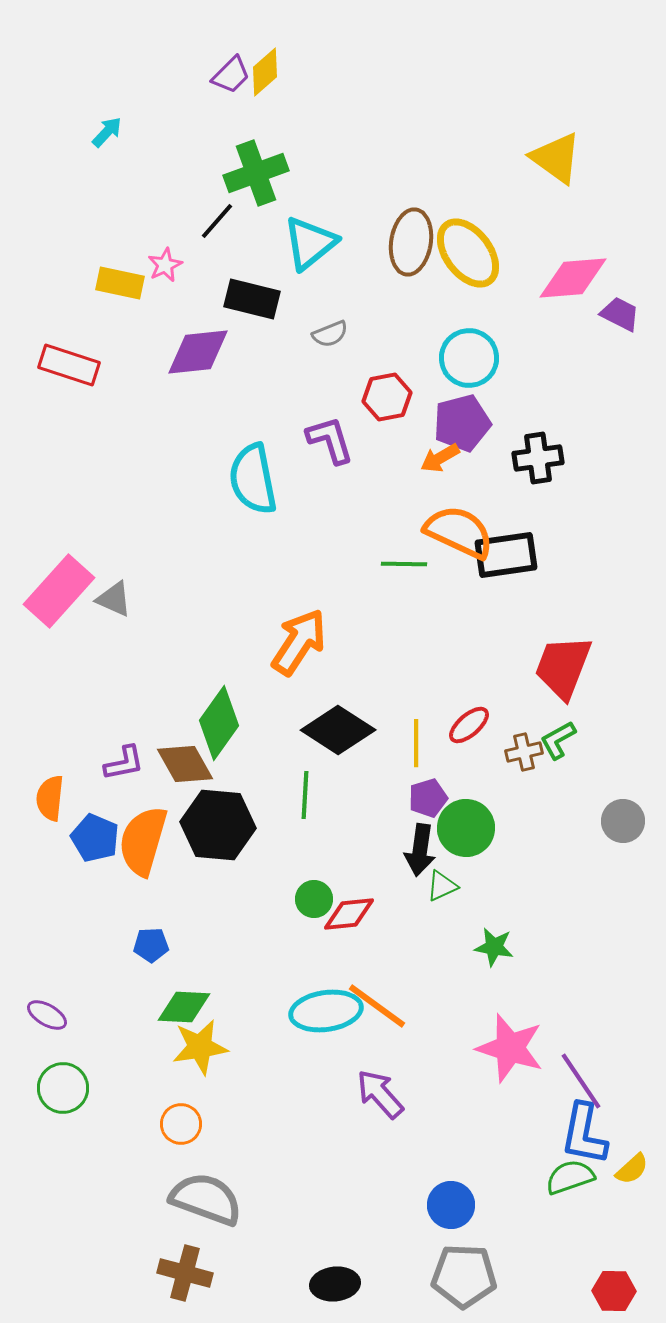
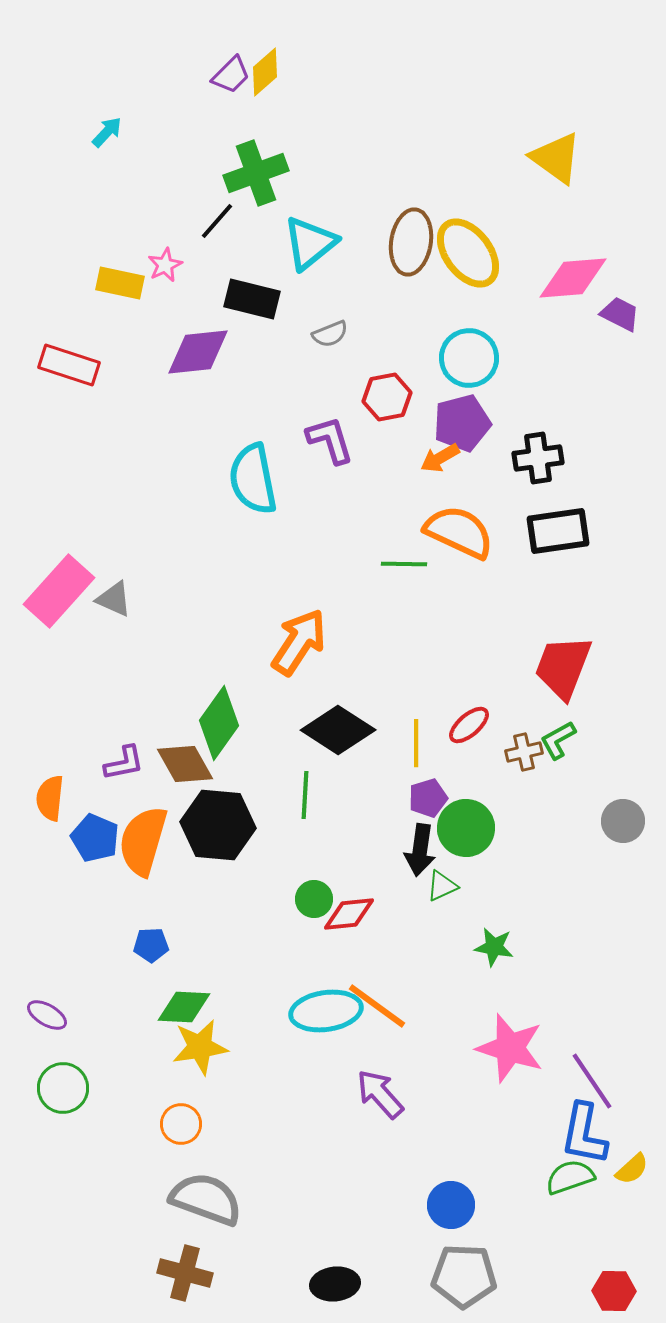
black rectangle at (506, 555): moved 52 px right, 24 px up
purple line at (581, 1081): moved 11 px right
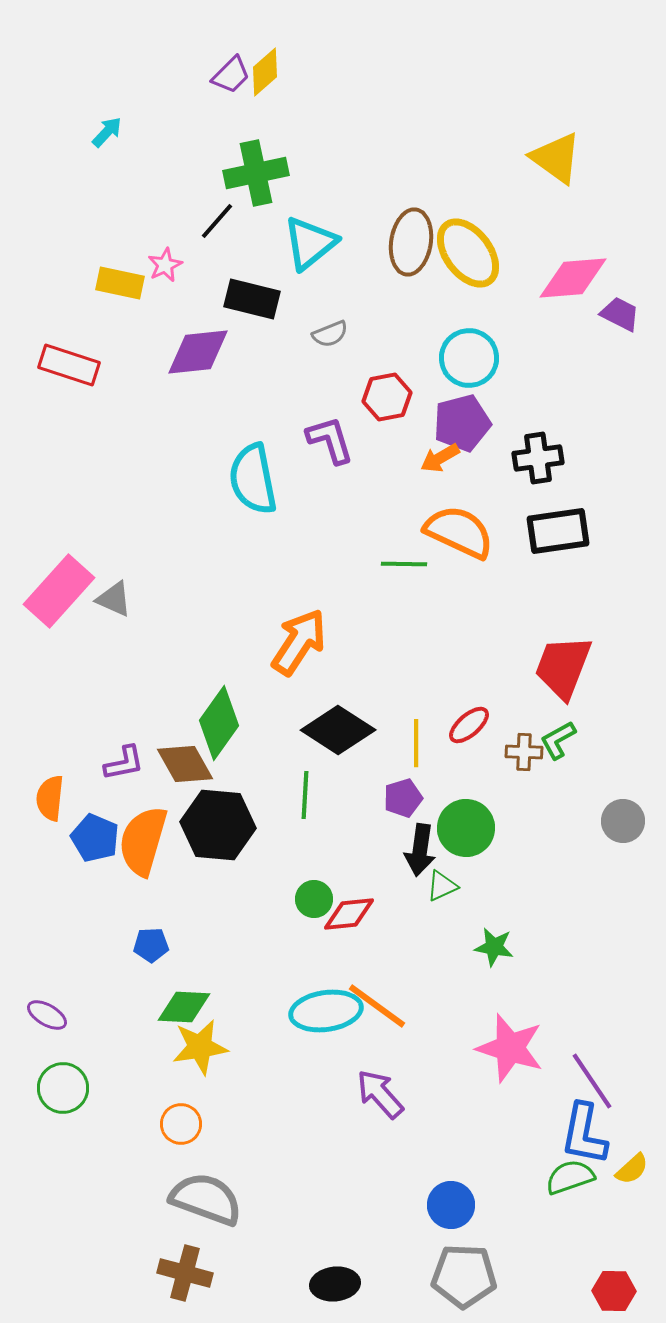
green cross at (256, 173): rotated 8 degrees clockwise
brown cross at (524, 752): rotated 15 degrees clockwise
purple pentagon at (428, 798): moved 25 px left
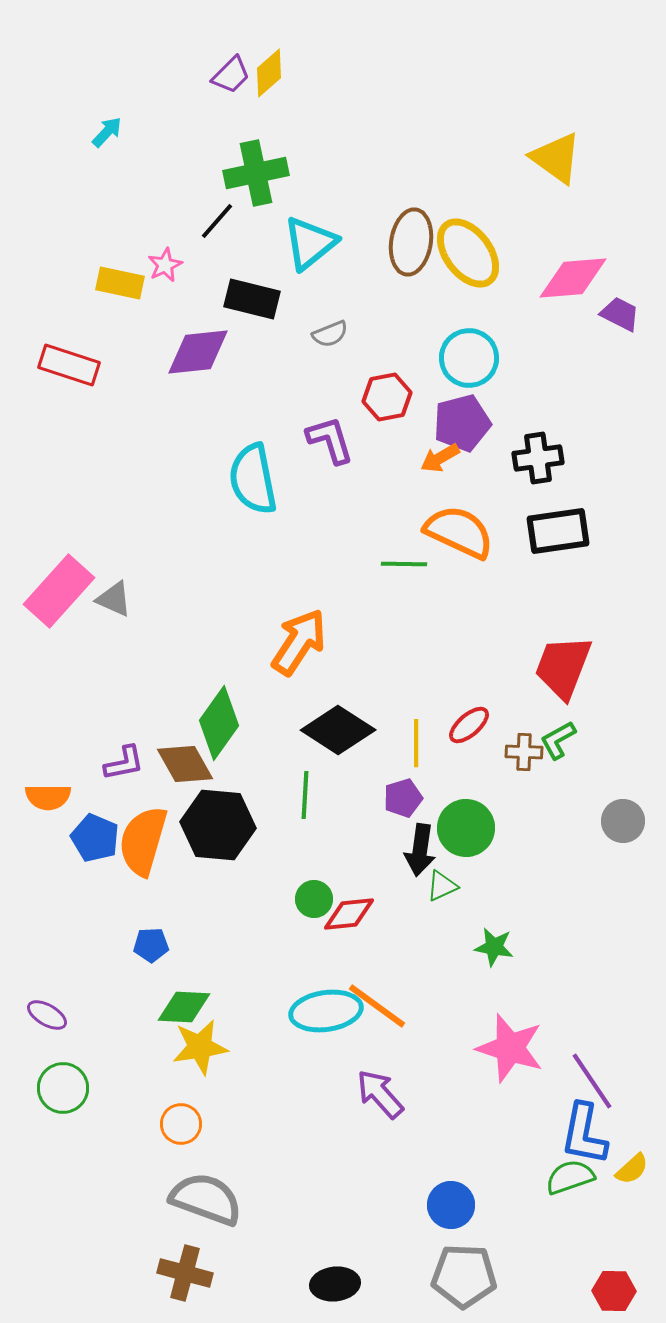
yellow diamond at (265, 72): moved 4 px right, 1 px down
orange semicircle at (50, 798): moved 2 px left, 1 px up; rotated 96 degrees counterclockwise
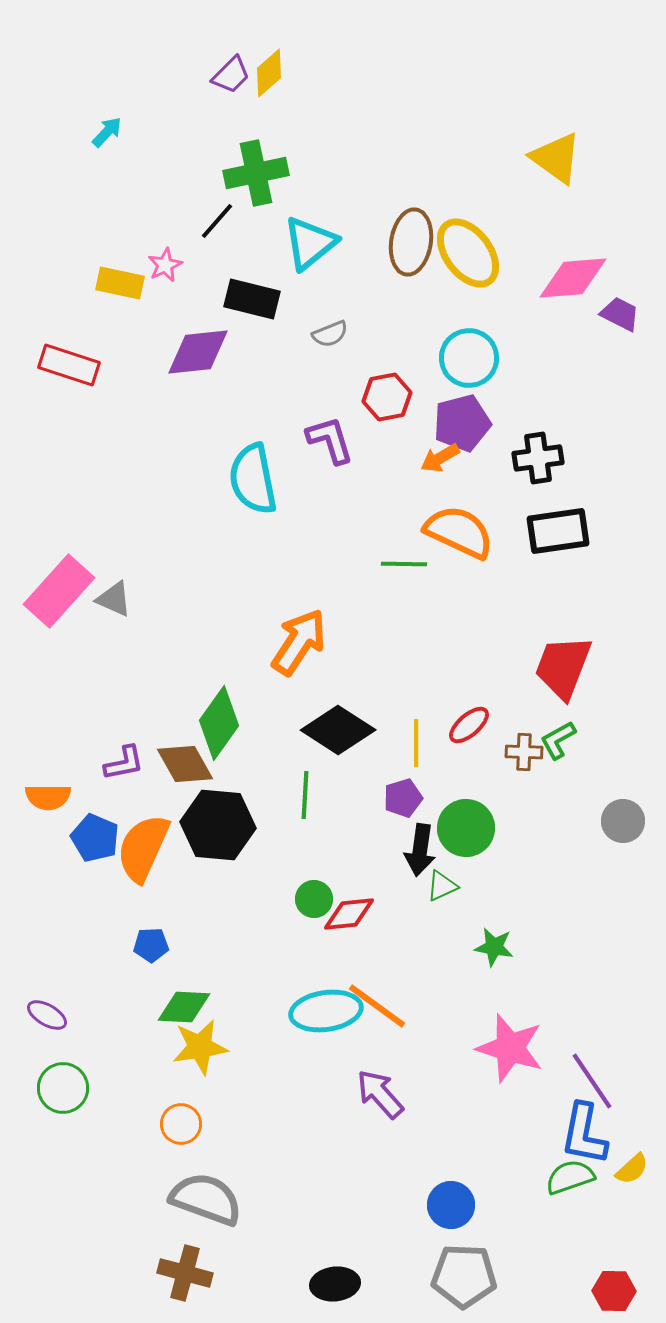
orange semicircle at (143, 841): moved 7 px down; rotated 8 degrees clockwise
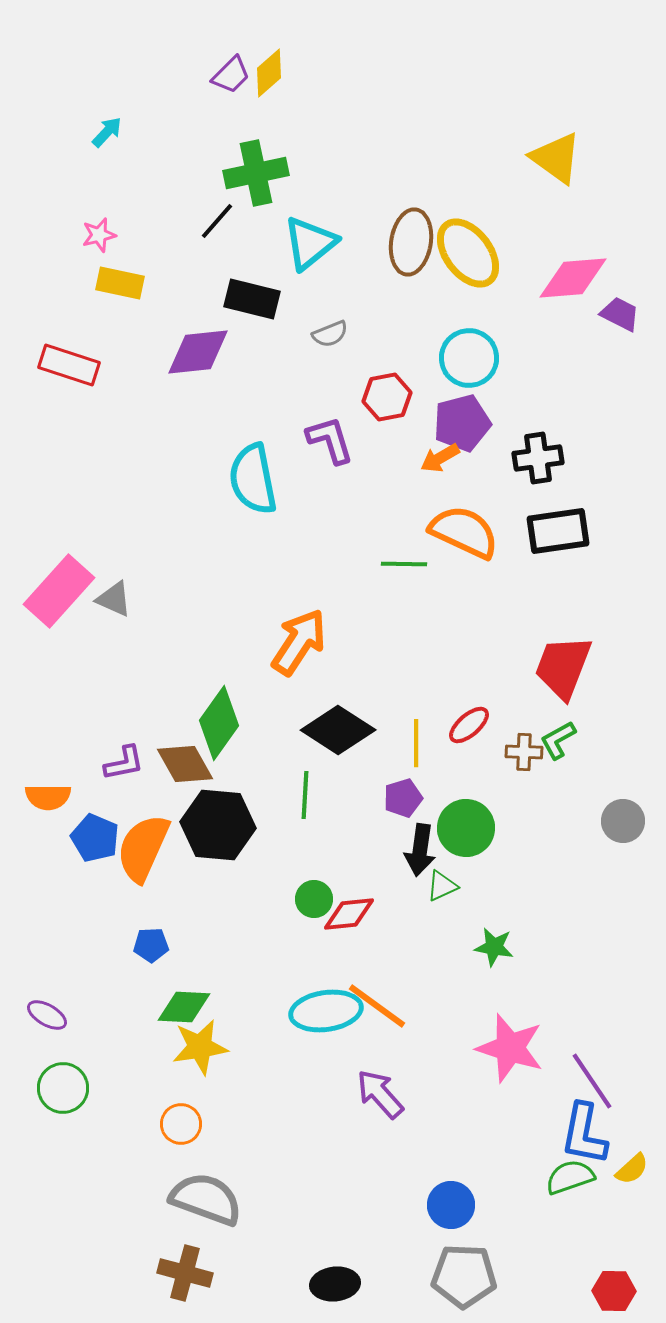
pink star at (165, 265): moved 66 px left, 30 px up; rotated 12 degrees clockwise
orange semicircle at (459, 532): moved 5 px right
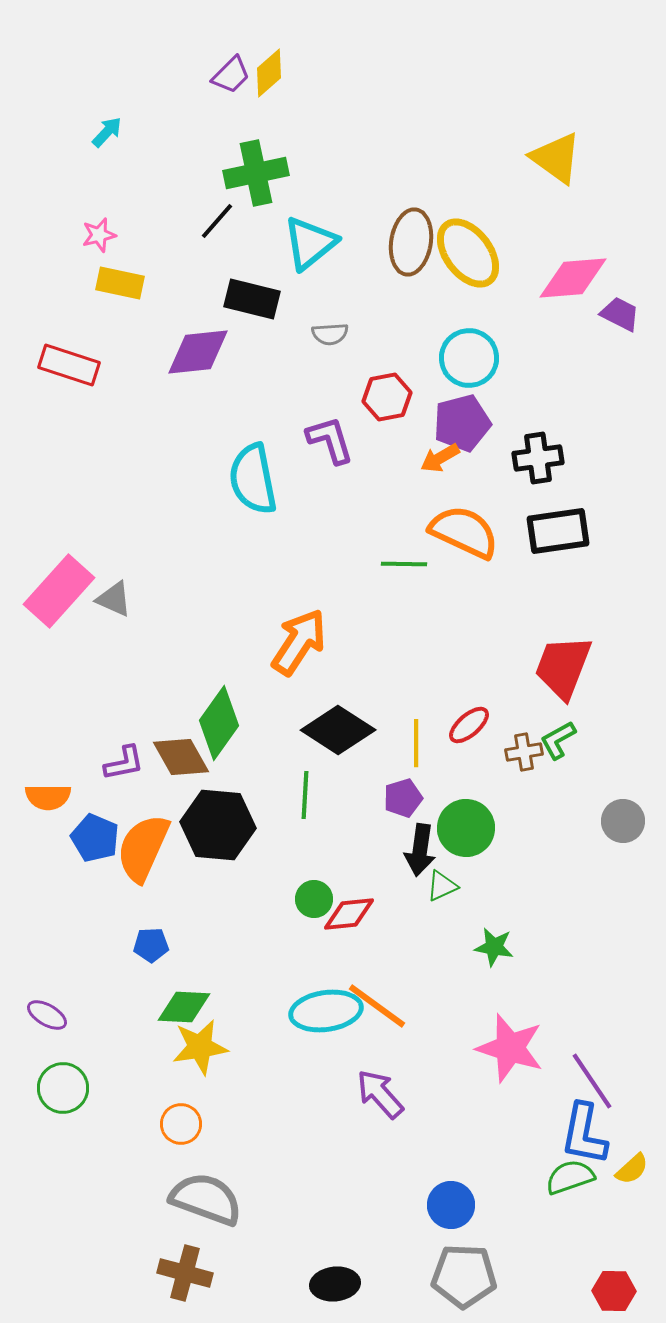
gray semicircle at (330, 334): rotated 18 degrees clockwise
brown cross at (524, 752): rotated 12 degrees counterclockwise
brown diamond at (185, 764): moved 4 px left, 7 px up
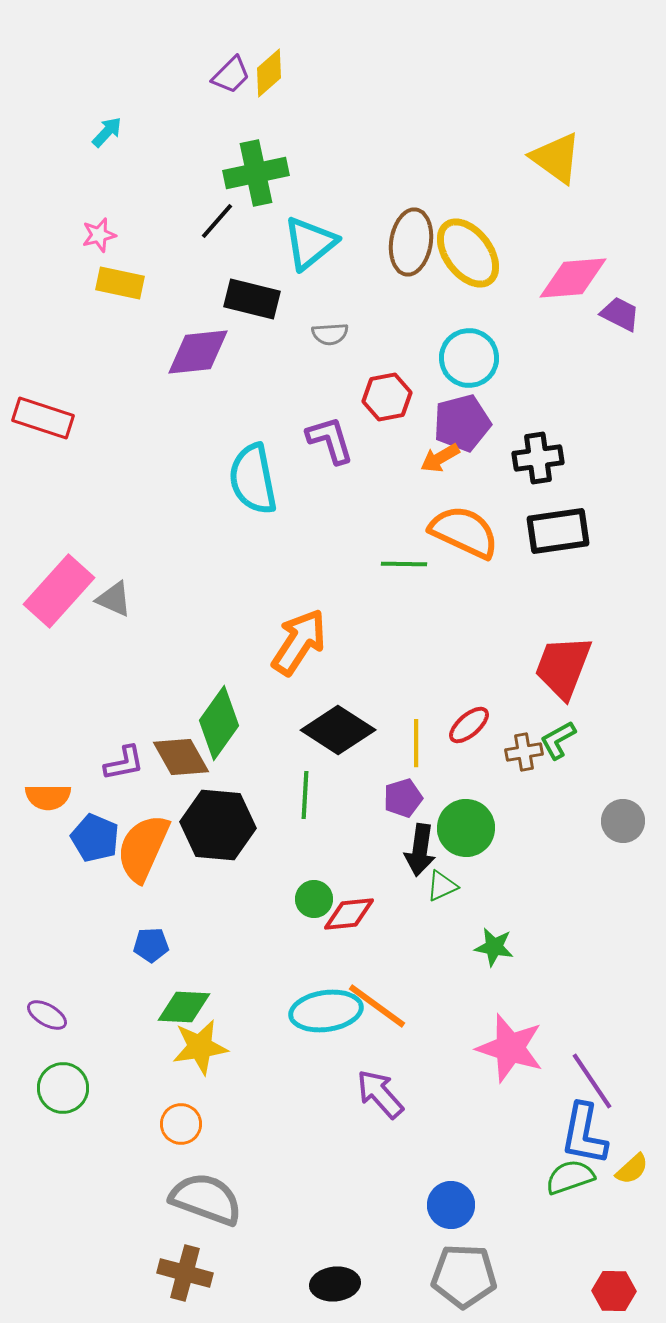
red rectangle at (69, 365): moved 26 px left, 53 px down
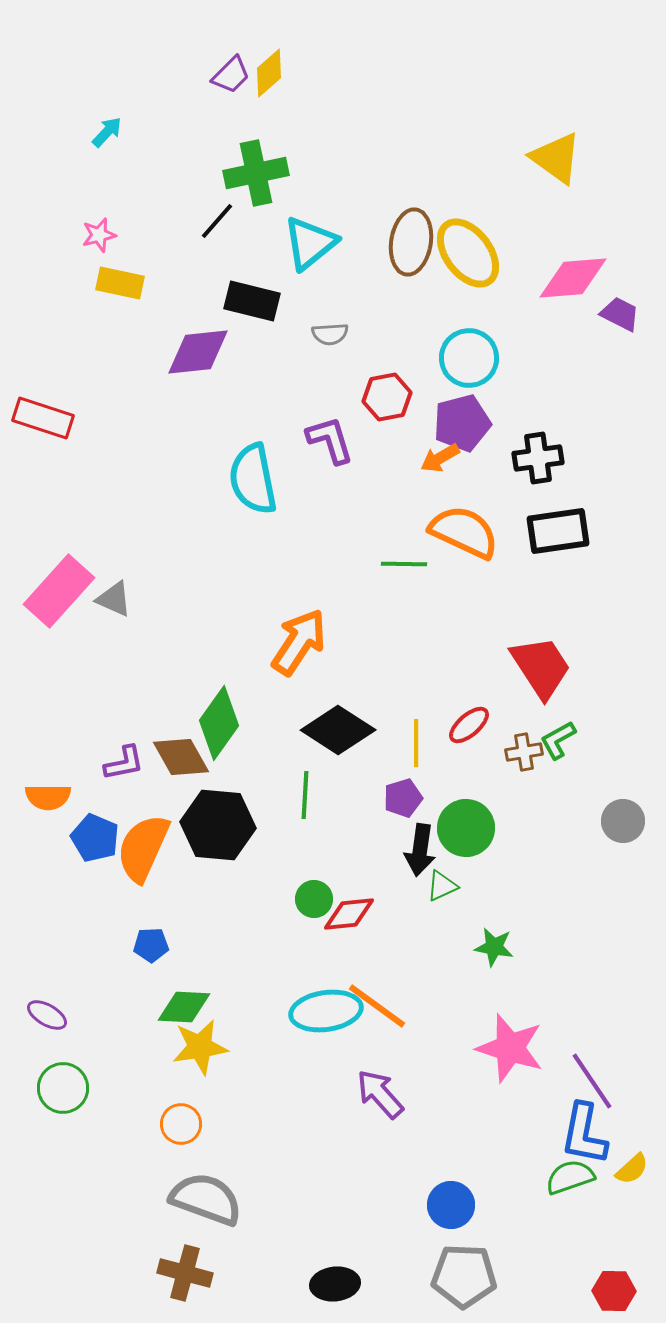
black rectangle at (252, 299): moved 2 px down
red trapezoid at (563, 667): moved 22 px left; rotated 126 degrees clockwise
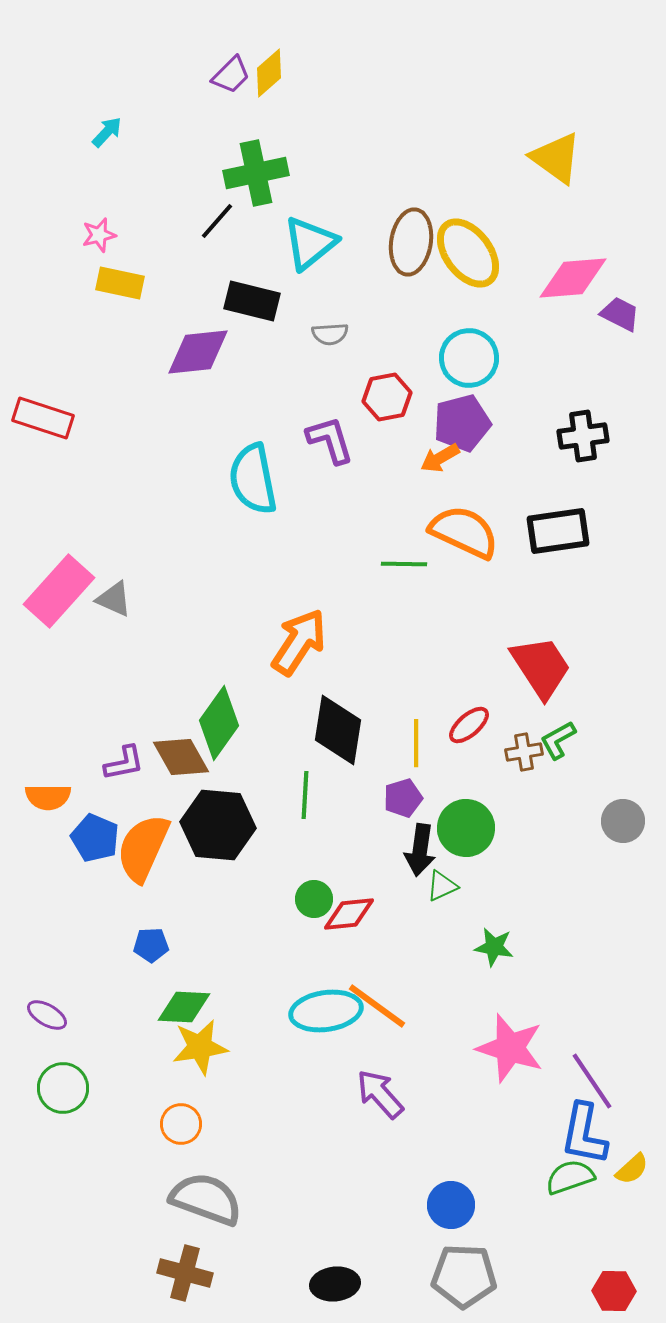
black cross at (538, 458): moved 45 px right, 22 px up
black diamond at (338, 730): rotated 66 degrees clockwise
